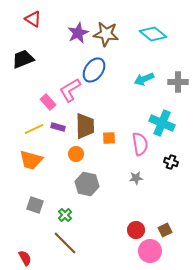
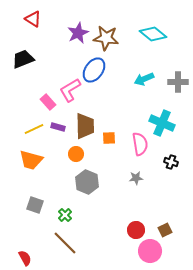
brown star: moved 4 px down
gray hexagon: moved 2 px up; rotated 10 degrees clockwise
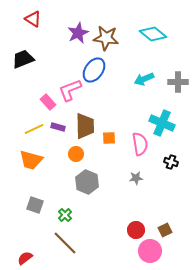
pink L-shape: rotated 10 degrees clockwise
red semicircle: rotated 98 degrees counterclockwise
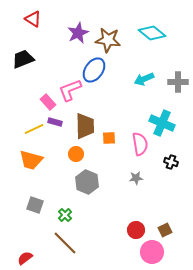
cyan diamond: moved 1 px left, 1 px up
brown star: moved 2 px right, 2 px down
purple rectangle: moved 3 px left, 5 px up
pink circle: moved 2 px right, 1 px down
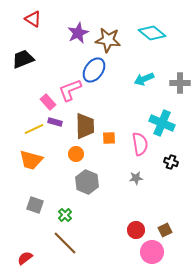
gray cross: moved 2 px right, 1 px down
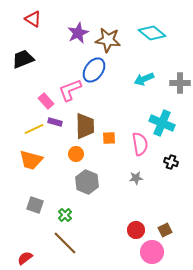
pink rectangle: moved 2 px left, 1 px up
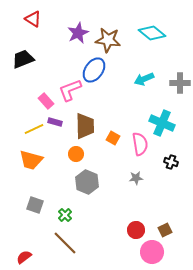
orange square: moved 4 px right; rotated 32 degrees clockwise
red semicircle: moved 1 px left, 1 px up
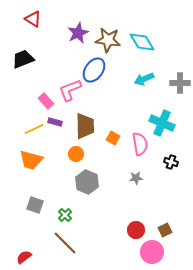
cyan diamond: moved 10 px left, 9 px down; rotated 20 degrees clockwise
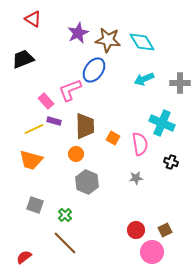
purple rectangle: moved 1 px left, 1 px up
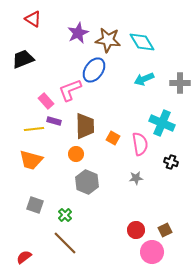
yellow line: rotated 18 degrees clockwise
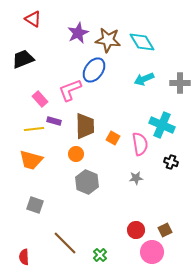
pink rectangle: moved 6 px left, 2 px up
cyan cross: moved 2 px down
green cross: moved 35 px right, 40 px down
red semicircle: rotated 56 degrees counterclockwise
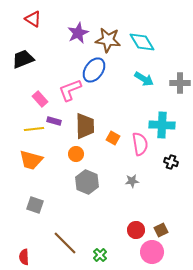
cyan arrow: rotated 126 degrees counterclockwise
cyan cross: rotated 20 degrees counterclockwise
gray star: moved 4 px left, 3 px down
brown square: moved 4 px left
